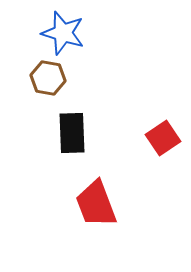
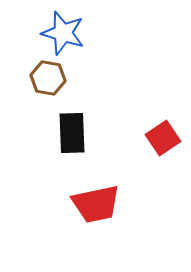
red trapezoid: rotated 81 degrees counterclockwise
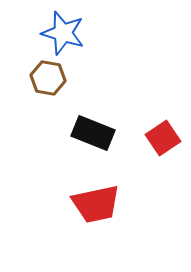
black rectangle: moved 21 px right; rotated 66 degrees counterclockwise
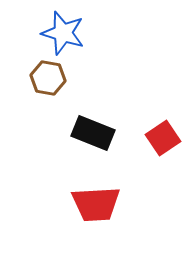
red trapezoid: rotated 9 degrees clockwise
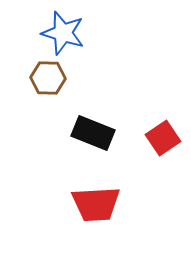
brown hexagon: rotated 8 degrees counterclockwise
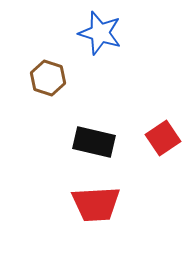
blue star: moved 37 px right
brown hexagon: rotated 16 degrees clockwise
black rectangle: moved 1 px right, 9 px down; rotated 9 degrees counterclockwise
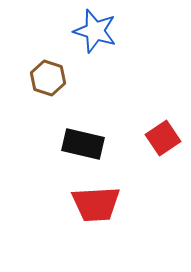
blue star: moved 5 px left, 2 px up
black rectangle: moved 11 px left, 2 px down
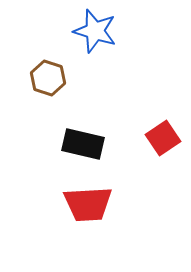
red trapezoid: moved 8 px left
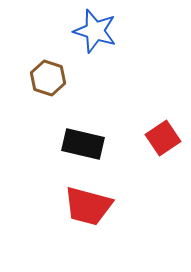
red trapezoid: moved 2 px down; rotated 18 degrees clockwise
